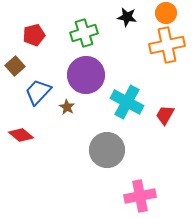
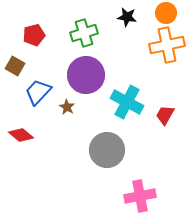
brown square: rotated 18 degrees counterclockwise
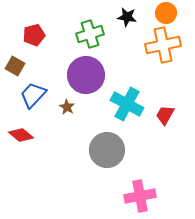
green cross: moved 6 px right, 1 px down
orange cross: moved 4 px left
blue trapezoid: moved 5 px left, 3 px down
cyan cross: moved 2 px down
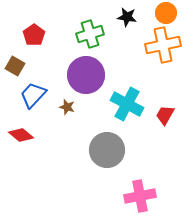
red pentagon: rotated 20 degrees counterclockwise
brown star: rotated 14 degrees counterclockwise
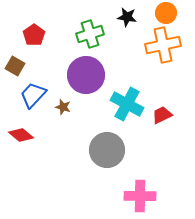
brown star: moved 4 px left
red trapezoid: moved 3 px left; rotated 35 degrees clockwise
pink cross: rotated 12 degrees clockwise
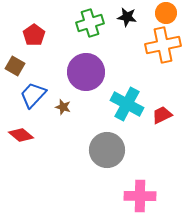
green cross: moved 11 px up
purple circle: moved 3 px up
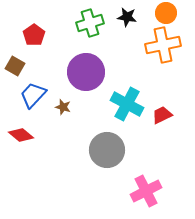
pink cross: moved 6 px right, 5 px up; rotated 28 degrees counterclockwise
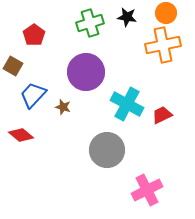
brown square: moved 2 px left
pink cross: moved 1 px right, 1 px up
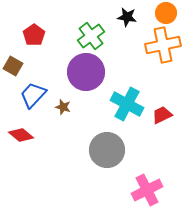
green cross: moved 1 px right, 13 px down; rotated 20 degrees counterclockwise
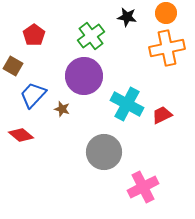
orange cross: moved 4 px right, 3 px down
purple circle: moved 2 px left, 4 px down
brown star: moved 1 px left, 2 px down
gray circle: moved 3 px left, 2 px down
pink cross: moved 4 px left, 3 px up
